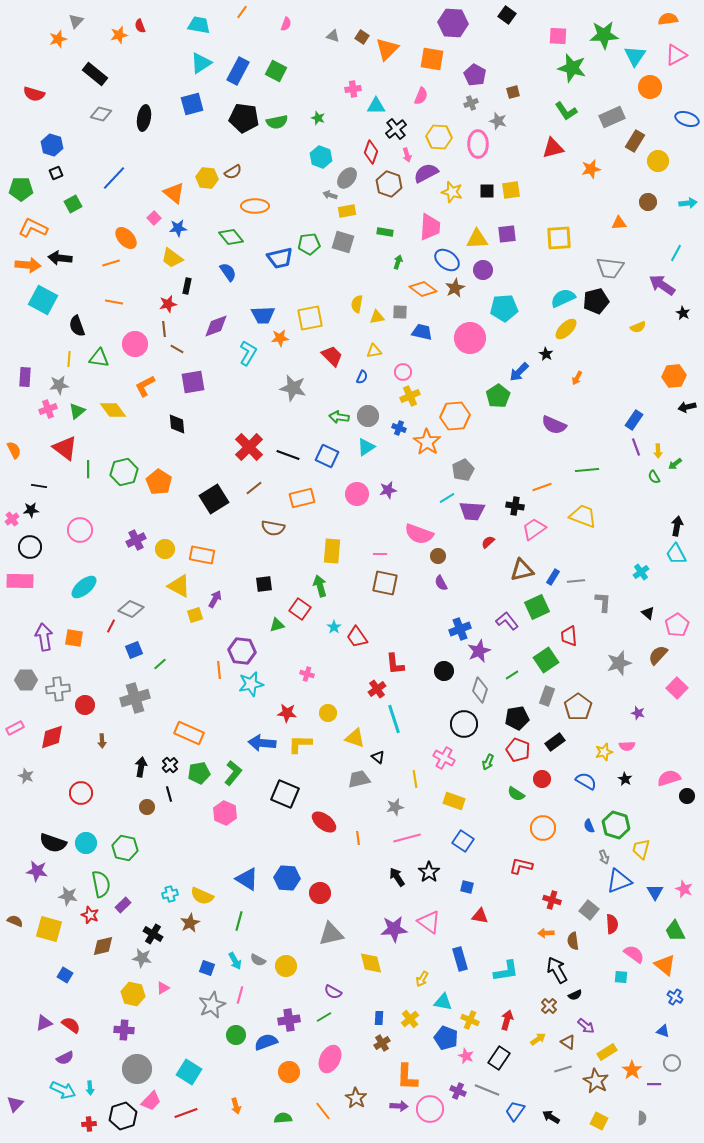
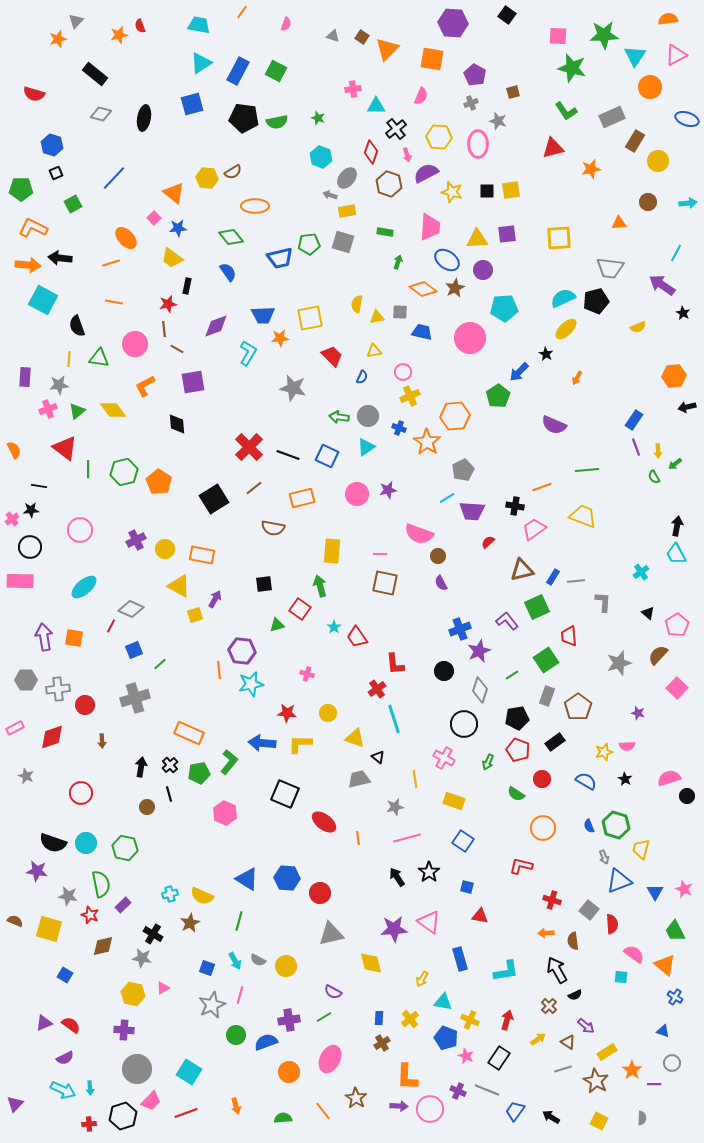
green L-shape at (233, 773): moved 4 px left, 11 px up
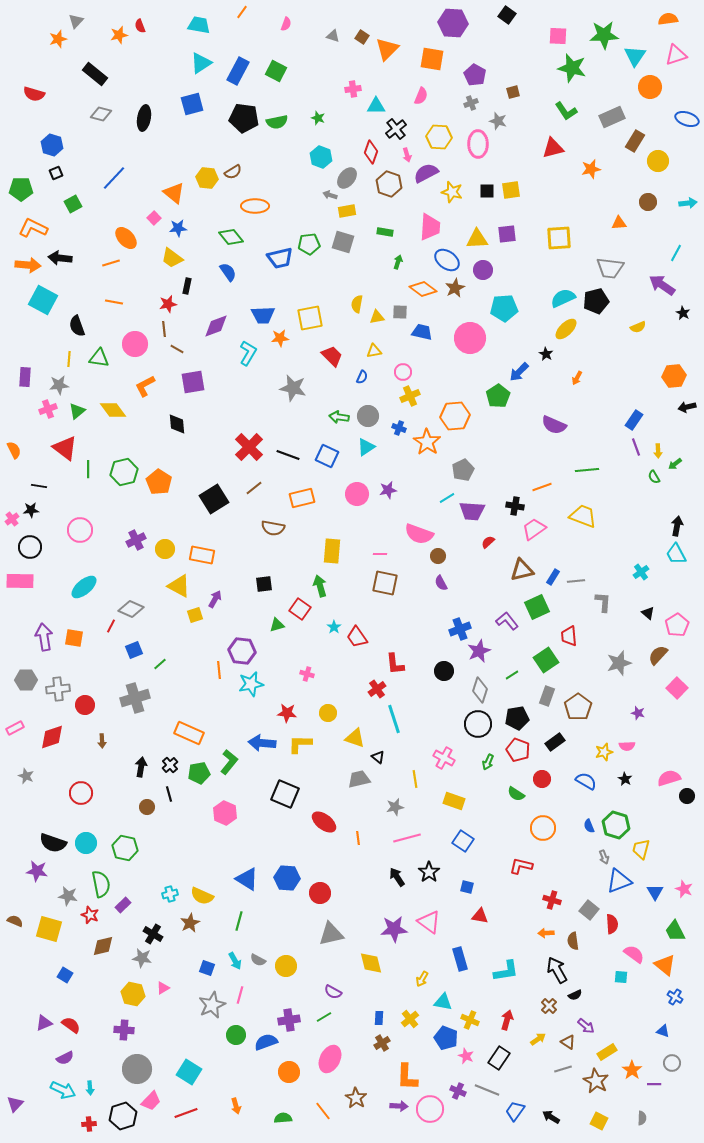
pink triangle at (676, 55): rotated 10 degrees clockwise
black circle at (464, 724): moved 14 px right
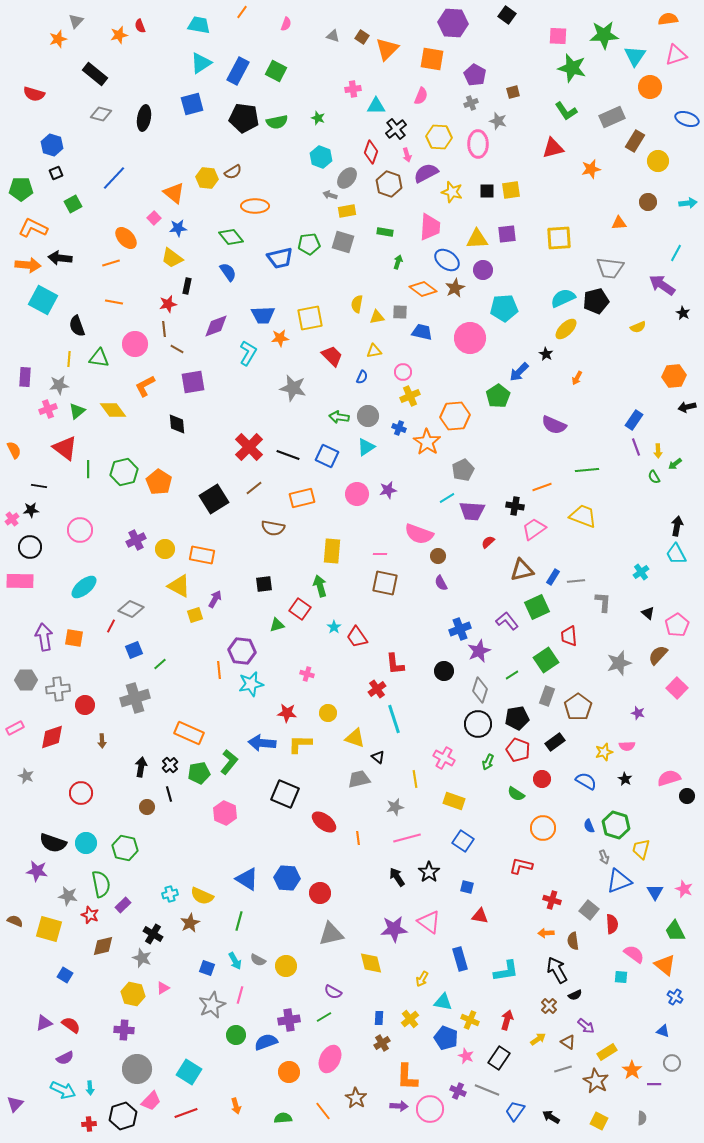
gray star at (142, 958): rotated 12 degrees clockwise
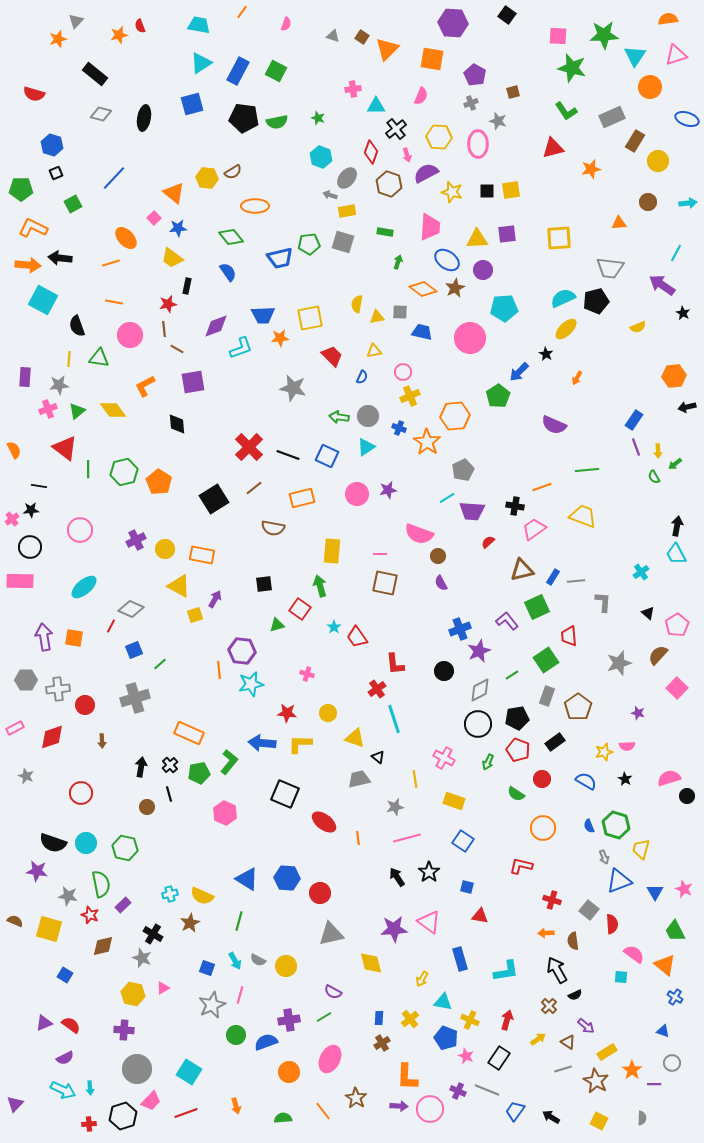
pink circle at (135, 344): moved 5 px left, 9 px up
cyan L-shape at (248, 353): moved 7 px left, 5 px up; rotated 40 degrees clockwise
gray diamond at (480, 690): rotated 45 degrees clockwise
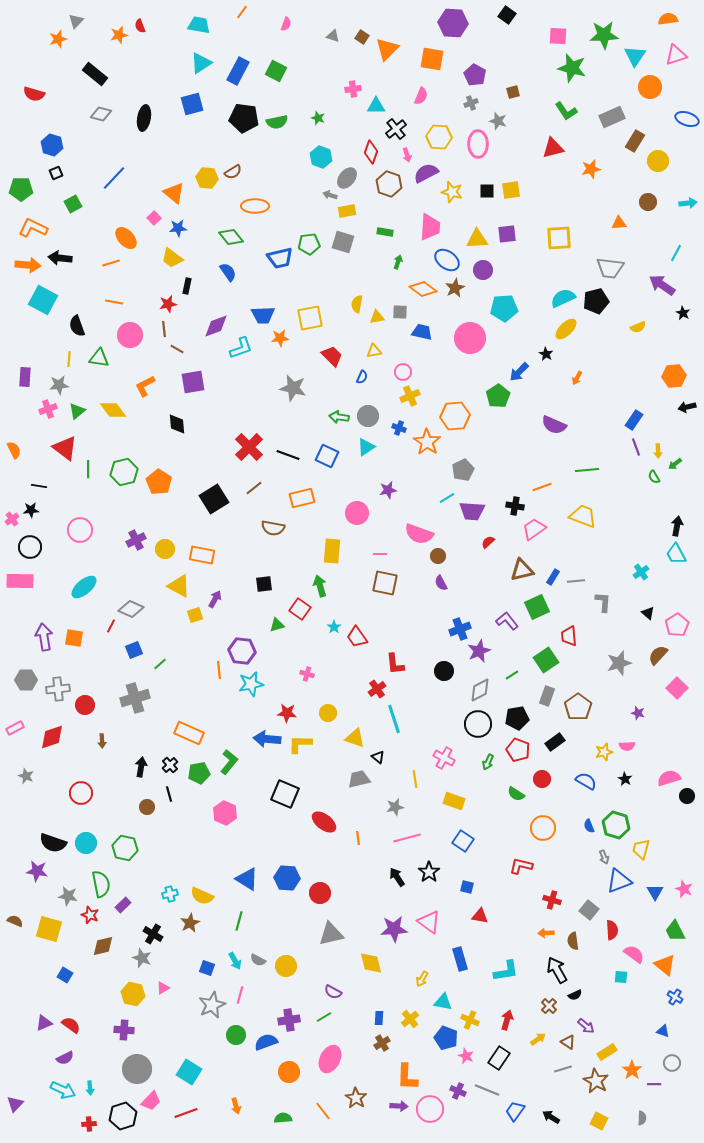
pink circle at (357, 494): moved 19 px down
blue arrow at (262, 743): moved 5 px right, 4 px up
red semicircle at (612, 924): moved 6 px down
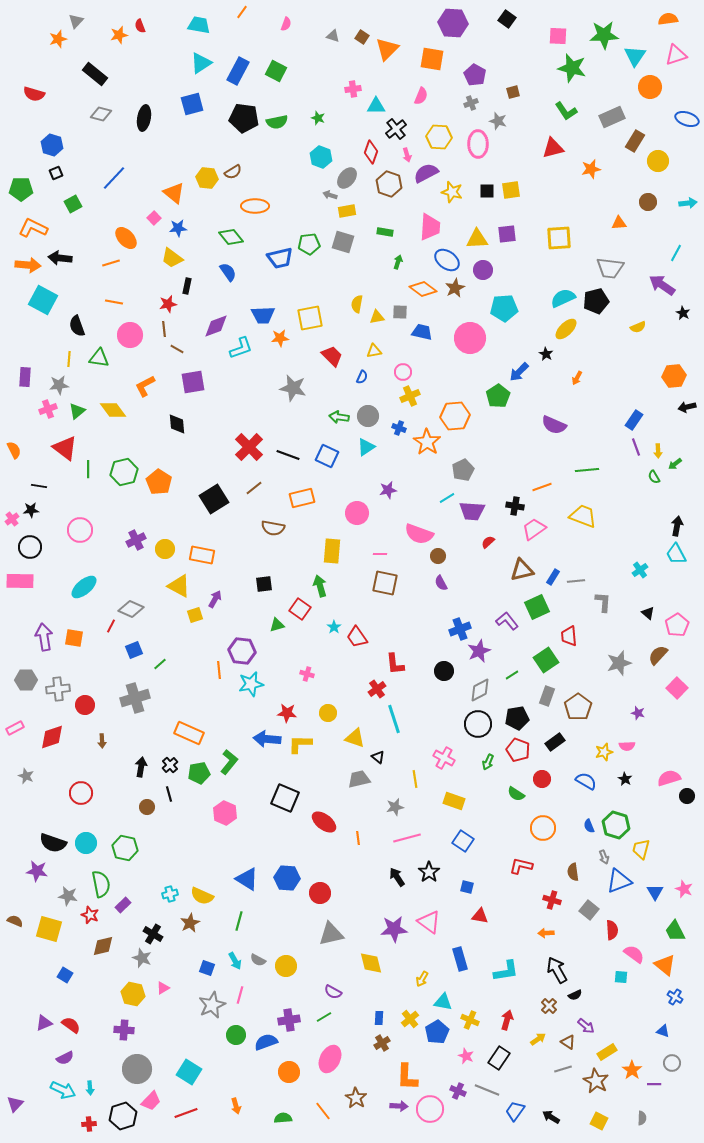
black square at (507, 15): moved 4 px down
cyan cross at (641, 572): moved 1 px left, 2 px up
black square at (285, 794): moved 4 px down
brown semicircle at (573, 941): moved 69 px up
blue pentagon at (446, 1038): moved 9 px left, 6 px up; rotated 20 degrees clockwise
